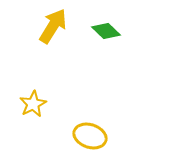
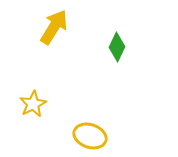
yellow arrow: moved 1 px right, 1 px down
green diamond: moved 11 px right, 16 px down; rotated 72 degrees clockwise
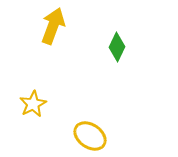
yellow arrow: moved 1 px left, 1 px up; rotated 12 degrees counterclockwise
yellow ellipse: rotated 16 degrees clockwise
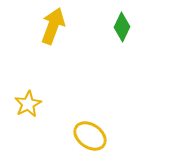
green diamond: moved 5 px right, 20 px up
yellow star: moved 5 px left
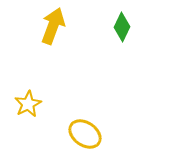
yellow ellipse: moved 5 px left, 2 px up
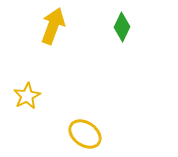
yellow star: moved 1 px left, 8 px up
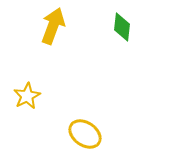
green diamond: rotated 20 degrees counterclockwise
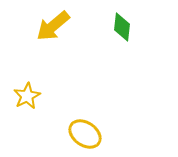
yellow arrow: rotated 150 degrees counterclockwise
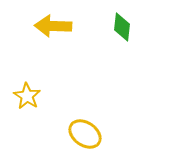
yellow arrow: rotated 42 degrees clockwise
yellow star: rotated 12 degrees counterclockwise
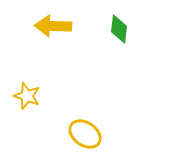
green diamond: moved 3 px left, 2 px down
yellow star: rotated 12 degrees counterclockwise
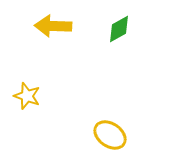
green diamond: rotated 56 degrees clockwise
yellow ellipse: moved 25 px right, 1 px down
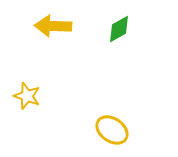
yellow ellipse: moved 2 px right, 5 px up
